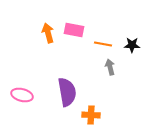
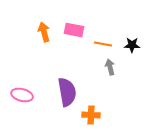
orange arrow: moved 4 px left, 1 px up
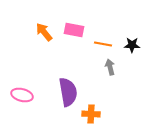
orange arrow: rotated 24 degrees counterclockwise
purple semicircle: moved 1 px right
orange cross: moved 1 px up
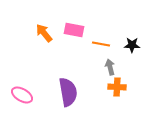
orange arrow: moved 1 px down
orange line: moved 2 px left
pink ellipse: rotated 15 degrees clockwise
orange cross: moved 26 px right, 27 px up
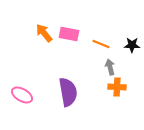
pink rectangle: moved 5 px left, 4 px down
orange line: rotated 12 degrees clockwise
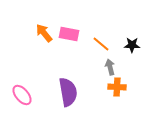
orange line: rotated 18 degrees clockwise
pink ellipse: rotated 20 degrees clockwise
